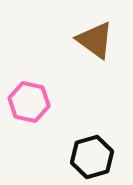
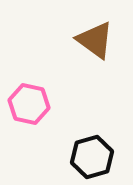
pink hexagon: moved 2 px down
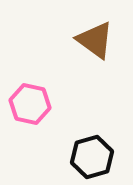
pink hexagon: moved 1 px right
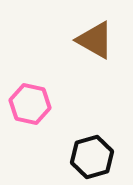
brown triangle: rotated 6 degrees counterclockwise
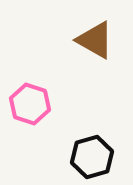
pink hexagon: rotated 6 degrees clockwise
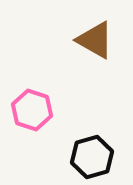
pink hexagon: moved 2 px right, 6 px down
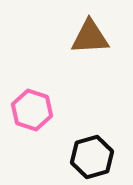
brown triangle: moved 5 px left, 3 px up; rotated 33 degrees counterclockwise
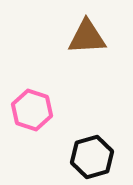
brown triangle: moved 3 px left
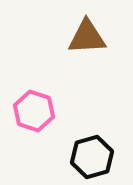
pink hexagon: moved 2 px right, 1 px down
